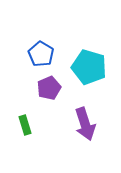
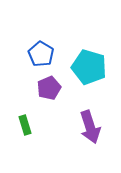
purple arrow: moved 5 px right, 3 px down
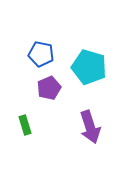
blue pentagon: rotated 20 degrees counterclockwise
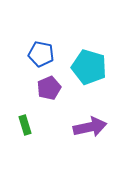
purple arrow: rotated 84 degrees counterclockwise
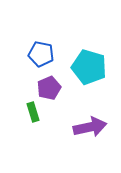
green rectangle: moved 8 px right, 13 px up
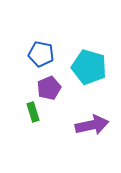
purple arrow: moved 2 px right, 2 px up
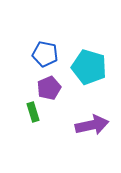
blue pentagon: moved 4 px right
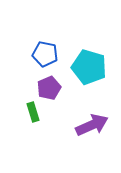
purple arrow: rotated 12 degrees counterclockwise
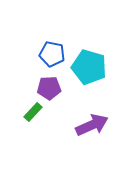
blue pentagon: moved 7 px right
purple pentagon: rotated 20 degrees clockwise
green rectangle: rotated 60 degrees clockwise
